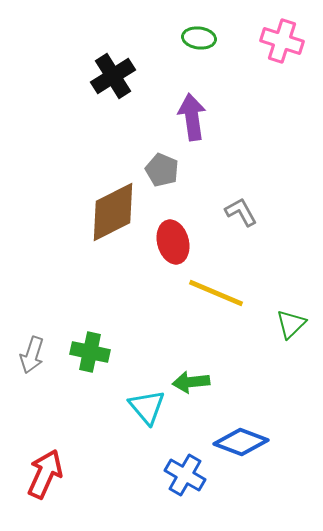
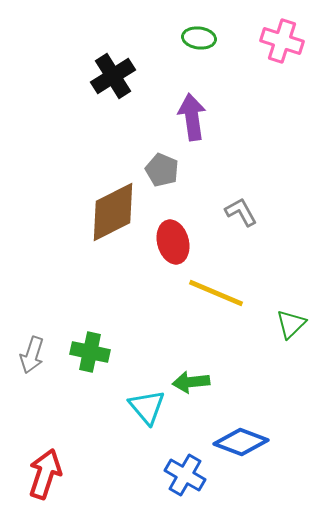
red arrow: rotated 6 degrees counterclockwise
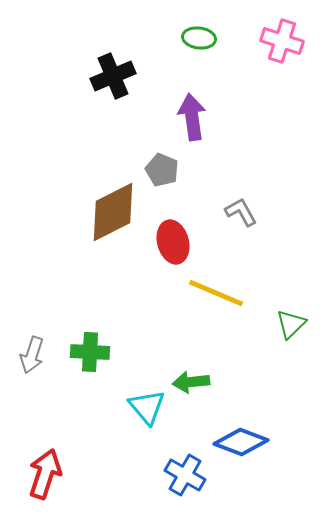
black cross: rotated 9 degrees clockwise
green cross: rotated 9 degrees counterclockwise
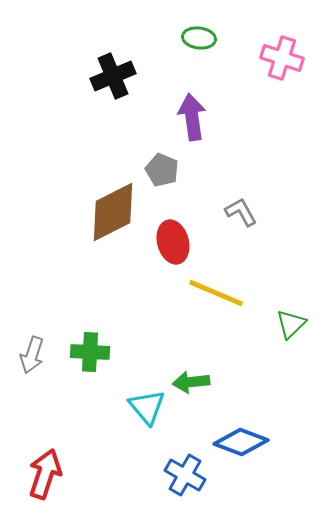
pink cross: moved 17 px down
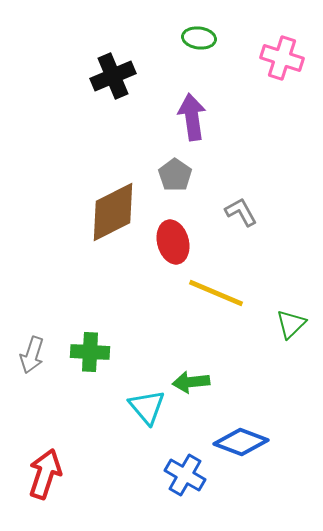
gray pentagon: moved 13 px right, 5 px down; rotated 12 degrees clockwise
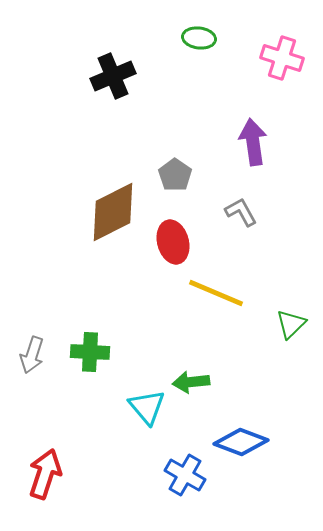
purple arrow: moved 61 px right, 25 px down
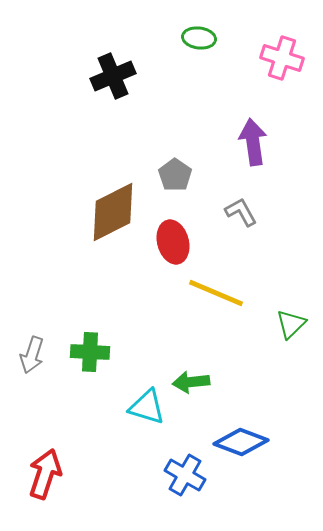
cyan triangle: rotated 33 degrees counterclockwise
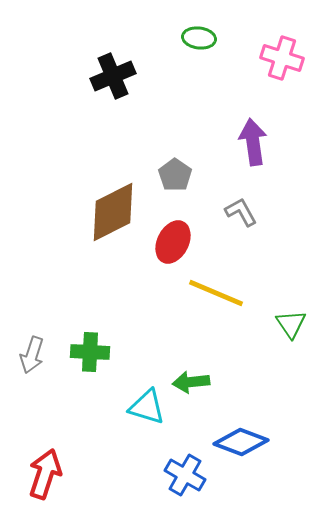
red ellipse: rotated 42 degrees clockwise
green triangle: rotated 20 degrees counterclockwise
